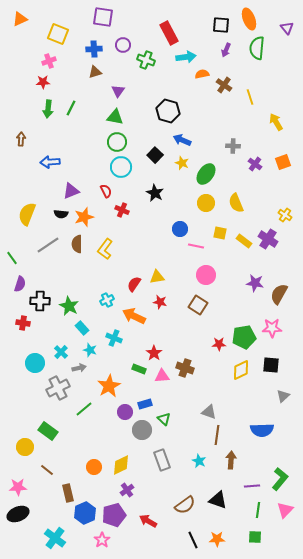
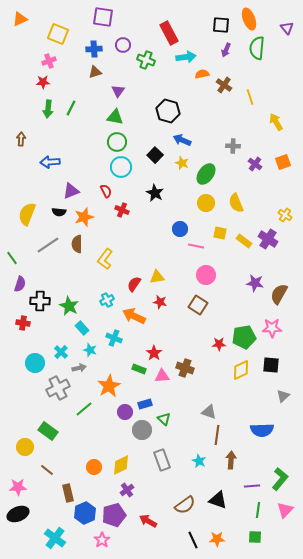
black semicircle at (61, 214): moved 2 px left, 2 px up
yellow L-shape at (105, 249): moved 10 px down
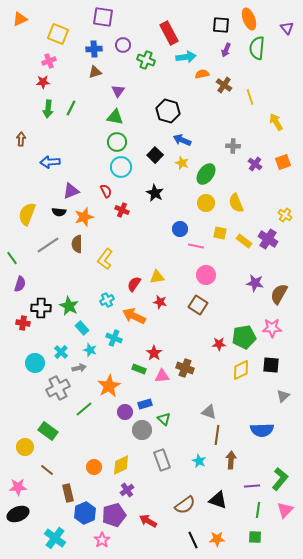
black cross at (40, 301): moved 1 px right, 7 px down
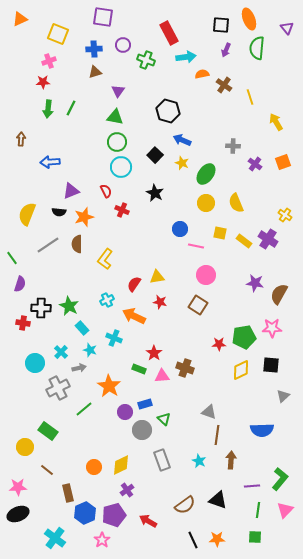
orange star at (109, 386): rotated 10 degrees counterclockwise
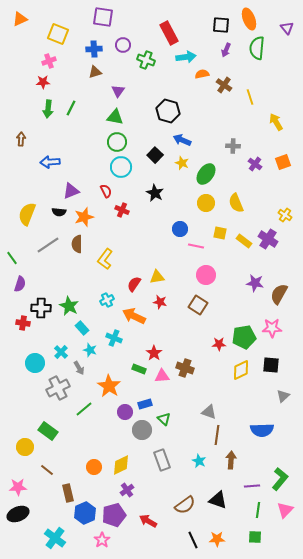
gray arrow at (79, 368): rotated 72 degrees clockwise
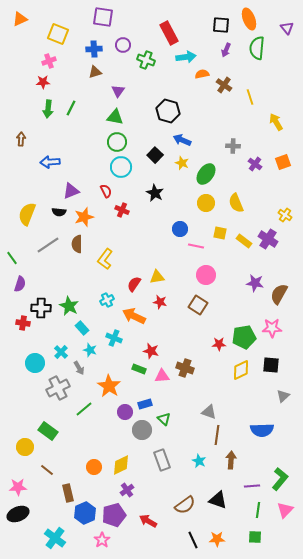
red star at (154, 353): moved 3 px left, 2 px up; rotated 21 degrees counterclockwise
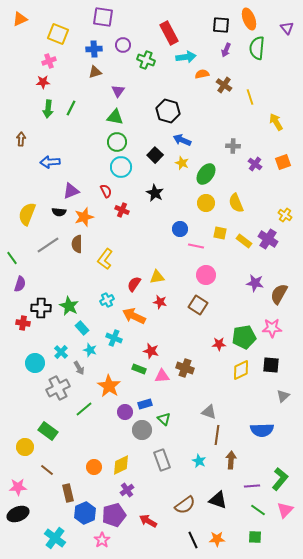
green line at (258, 510): rotated 63 degrees counterclockwise
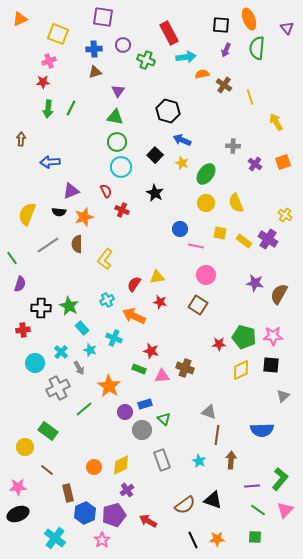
red cross at (23, 323): moved 7 px down; rotated 16 degrees counterclockwise
pink star at (272, 328): moved 1 px right, 8 px down
green pentagon at (244, 337): rotated 25 degrees clockwise
black triangle at (218, 500): moved 5 px left
